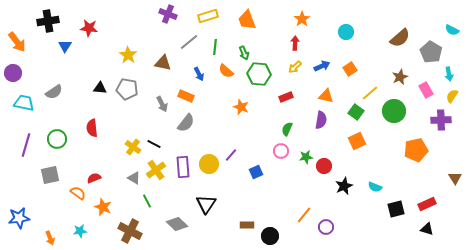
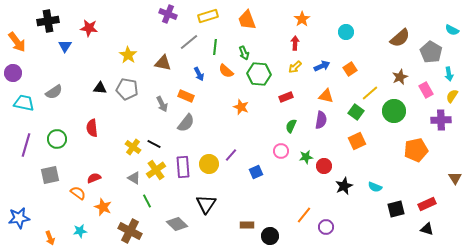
green semicircle at (287, 129): moved 4 px right, 3 px up
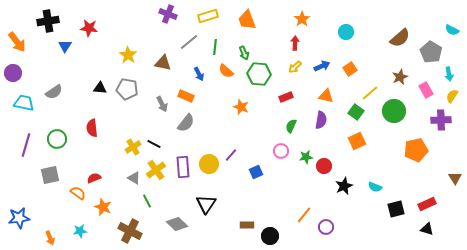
yellow cross at (133, 147): rotated 21 degrees clockwise
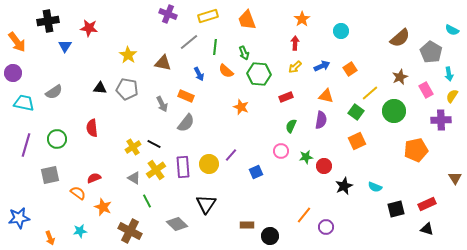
cyan circle at (346, 32): moved 5 px left, 1 px up
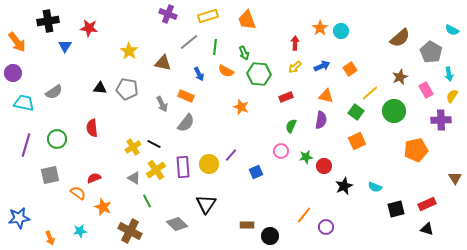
orange star at (302, 19): moved 18 px right, 9 px down
yellow star at (128, 55): moved 1 px right, 4 px up
orange semicircle at (226, 71): rotated 14 degrees counterclockwise
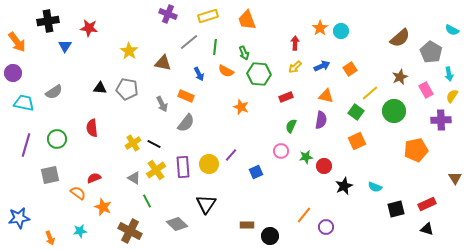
yellow cross at (133, 147): moved 4 px up
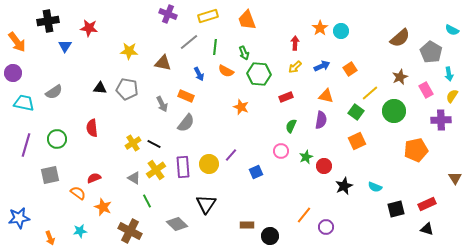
yellow star at (129, 51): rotated 30 degrees counterclockwise
green star at (306, 157): rotated 16 degrees counterclockwise
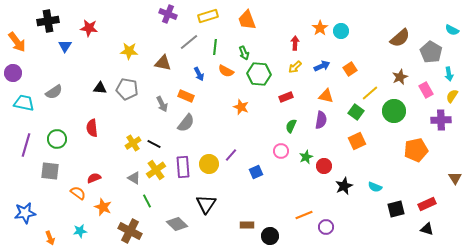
gray square at (50, 175): moved 4 px up; rotated 18 degrees clockwise
orange line at (304, 215): rotated 30 degrees clockwise
blue star at (19, 218): moved 6 px right, 5 px up
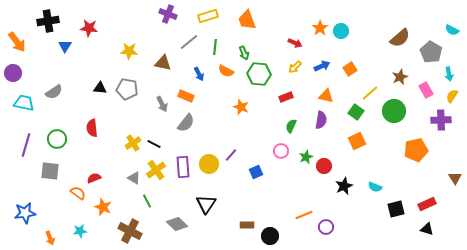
red arrow at (295, 43): rotated 112 degrees clockwise
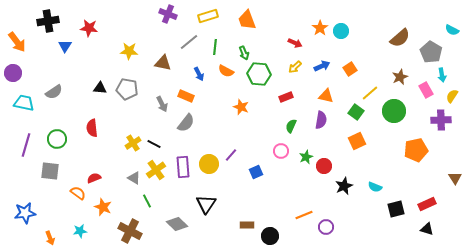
cyan arrow at (449, 74): moved 7 px left, 1 px down
